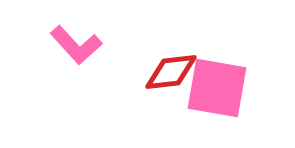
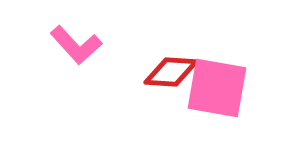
red diamond: rotated 10 degrees clockwise
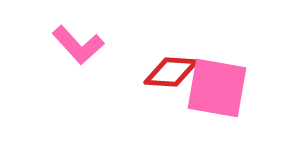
pink L-shape: moved 2 px right
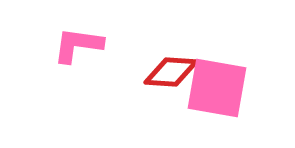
pink L-shape: rotated 140 degrees clockwise
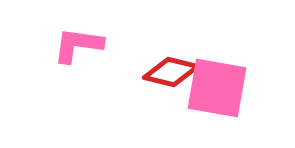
red diamond: rotated 10 degrees clockwise
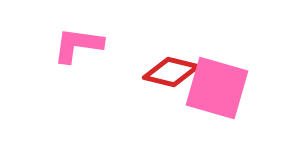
pink square: rotated 6 degrees clockwise
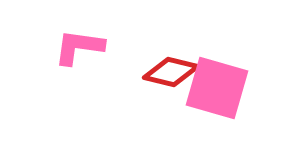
pink L-shape: moved 1 px right, 2 px down
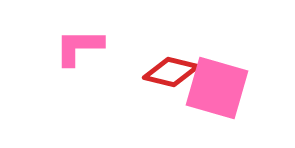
pink L-shape: rotated 8 degrees counterclockwise
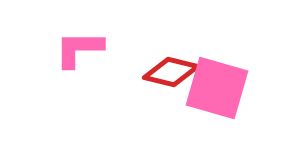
pink L-shape: moved 2 px down
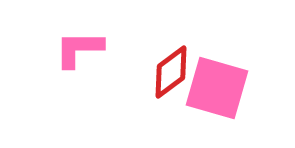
red diamond: rotated 50 degrees counterclockwise
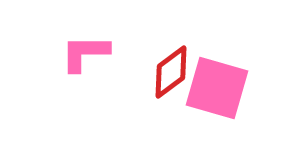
pink L-shape: moved 6 px right, 4 px down
